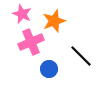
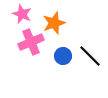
orange star: moved 2 px down
black line: moved 9 px right
blue circle: moved 14 px right, 13 px up
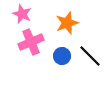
orange star: moved 13 px right
blue circle: moved 1 px left
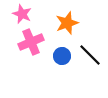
black line: moved 1 px up
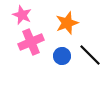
pink star: moved 1 px down
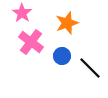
pink star: moved 2 px up; rotated 12 degrees clockwise
pink cross: rotated 30 degrees counterclockwise
black line: moved 13 px down
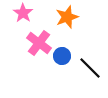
pink star: moved 1 px right
orange star: moved 6 px up
pink cross: moved 8 px right, 1 px down
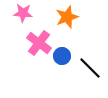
pink star: rotated 30 degrees counterclockwise
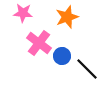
black line: moved 3 px left, 1 px down
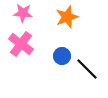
pink cross: moved 18 px left, 1 px down
